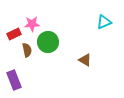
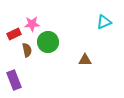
brown triangle: rotated 32 degrees counterclockwise
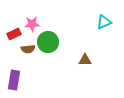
brown semicircle: moved 1 px right, 1 px up; rotated 96 degrees clockwise
purple rectangle: rotated 30 degrees clockwise
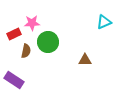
pink star: moved 1 px up
brown semicircle: moved 2 px left, 2 px down; rotated 72 degrees counterclockwise
purple rectangle: rotated 66 degrees counterclockwise
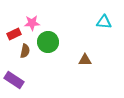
cyan triangle: rotated 28 degrees clockwise
brown semicircle: moved 1 px left
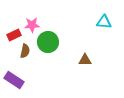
pink star: moved 2 px down
red rectangle: moved 1 px down
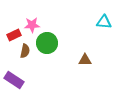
green circle: moved 1 px left, 1 px down
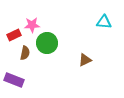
brown semicircle: moved 2 px down
brown triangle: rotated 24 degrees counterclockwise
purple rectangle: rotated 12 degrees counterclockwise
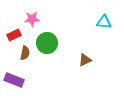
pink star: moved 6 px up
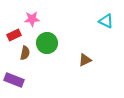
cyan triangle: moved 2 px right, 1 px up; rotated 21 degrees clockwise
